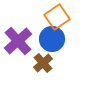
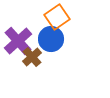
blue circle: moved 1 px left
brown cross: moved 11 px left, 6 px up
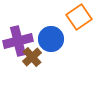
orange square: moved 22 px right
purple cross: rotated 28 degrees clockwise
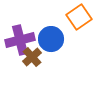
purple cross: moved 2 px right, 1 px up
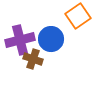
orange square: moved 1 px left, 1 px up
brown cross: moved 1 px right, 2 px down; rotated 30 degrees counterclockwise
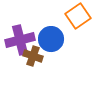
brown cross: moved 3 px up
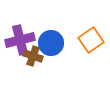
orange square: moved 13 px right, 24 px down
blue circle: moved 4 px down
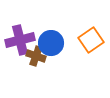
brown cross: moved 3 px right
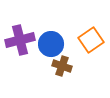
blue circle: moved 1 px down
brown cross: moved 26 px right, 10 px down
